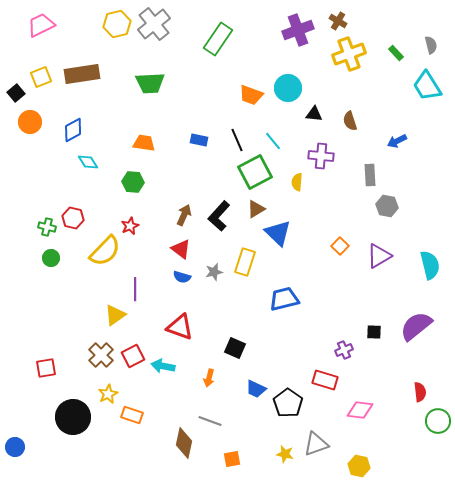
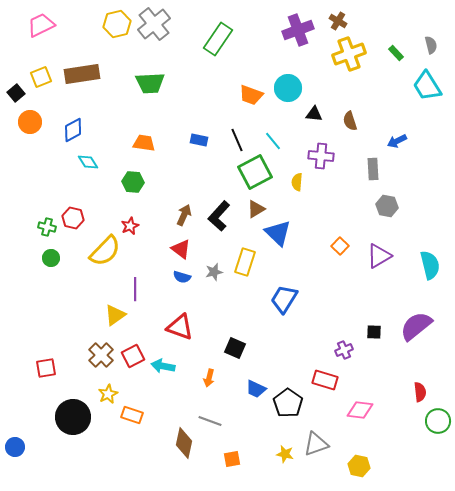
gray rectangle at (370, 175): moved 3 px right, 6 px up
blue trapezoid at (284, 299): rotated 44 degrees counterclockwise
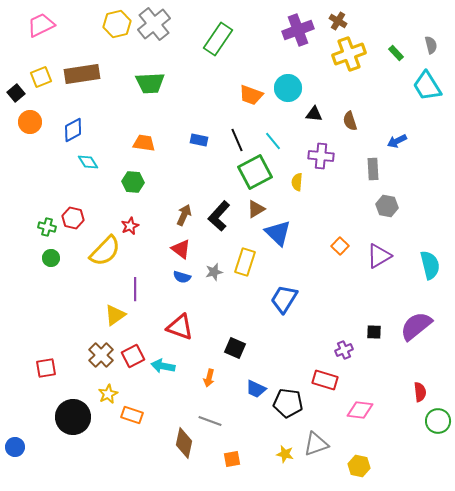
black pentagon at (288, 403): rotated 28 degrees counterclockwise
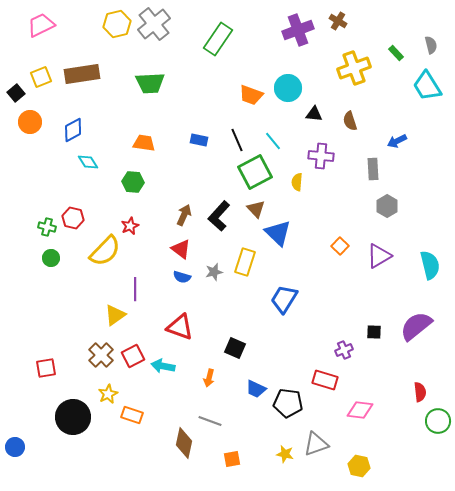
yellow cross at (349, 54): moved 5 px right, 14 px down
gray hexagon at (387, 206): rotated 20 degrees clockwise
brown triangle at (256, 209): rotated 42 degrees counterclockwise
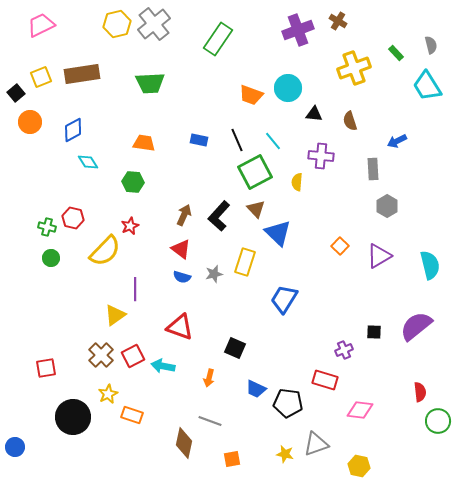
gray star at (214, 272): moved 2 px down
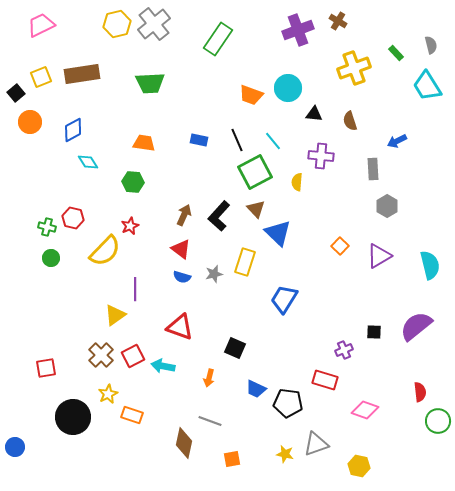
pink diamond at (360, 410): moved 5 px right; rotated 12 degrees clockwise
